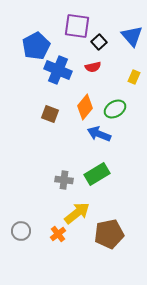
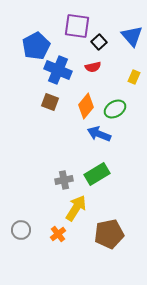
orange diamond: moved 1 px right, 1 px up
brown square: moved 12 px up
gray cross: rotated 18 degrees counterclockwise
yellow arrow: moved 1 px left, 5 px up; rotated 20 degrees counterclockwise
gray circle: moved 1 px up
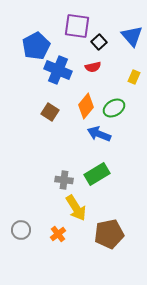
brown square: moved 10 px down; rotated 12 degrees clockwise
green ellipse: moved 1 px left, 1 px up
gray cross: rotated 18 degrees clockwise
yellow arrow: rotated 116 degrees clockwise
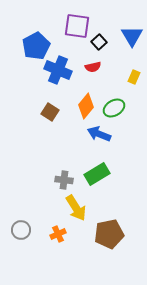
blue triangle: rotated 10 degrees clockwise
orange cross: rotated 14 degrees clockwise
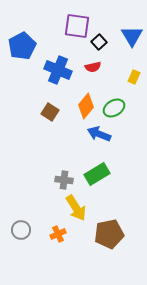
blue pentagon: moved 14 px left
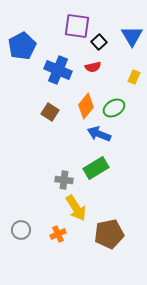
green rectangle: moved 1 px left, 6 px up
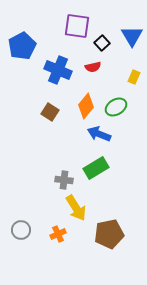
black square: moved 3 px right, 1 px down
green ellipse: moved 2 px right, 1 px up
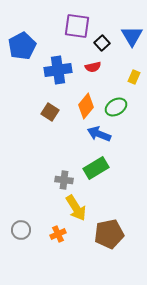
blue cross: rotated 32 degrees counterclockwise
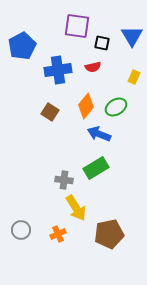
black square: rotated 35 degrees counterclockwise
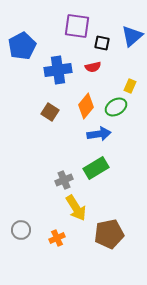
blue triangle: rotated 20 degrees clockwise
yellow rectangle: moved 4 px left, 9 px down
blue arrow: rotated 150 degrees clockwise
gray cross: rotated 30 degrees counterclockwise
orange cross: moved 1 px left, 4 px down
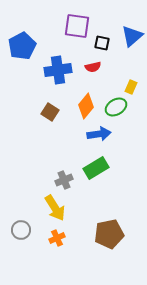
yellow rectangle: moved 1 px right, 1 px down
yellow arrow: moved 21 px left
